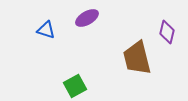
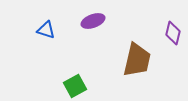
purple ellipse: moved 6 px right, 3 px down; rotated 10 degrees clockwise
purple diamond: moved 6 px right, 1 px down
brown trapezoid: moved 2 px down; rotated 153 degrees counterclockwise
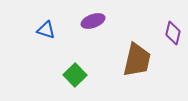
green square: moved 11 px up; rotated 15 degrees counterclockwise
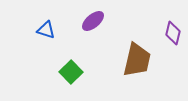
purple ellipse: rotated 20 degrees counterclockwise
green square: moved 4 px left, 3 px up
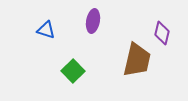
purple ellipse: rotated 40 degrees counterclockwise
purple diamond: moved 11 px left
green square: moved 2 px right, 1 px up
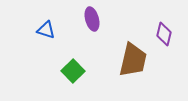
purple ellipse: moved 1 px left, 2 px up; rotated 25 degrees counterclockwise
purple diamond: moved 2 px right, 1 px down
brown trapezoid: moved 4 px left
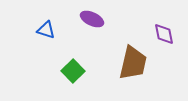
purple ellipse: rotated 50 degrees counterclockwise
purple diamond: rotated 25 degrees counterclockwise
brown trapezoid: moved 3 px down
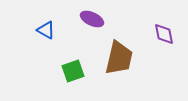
blue triangle: rotated 12 degrees clockwise
brown trapezoid: moved 14 px left, 5 px up
green square: rotated 25 degrees clockwise
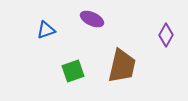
blue triangle: rotated 48 degrees counterclockwise
purple diamond: moved 2 px right, 1 px down; rotated 40 degrees clockwise
brown trapezoid: moved 3 px right, 8 px down
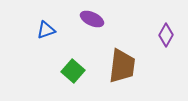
brown trapezoid: rotated 6 degrees counterclockwise
green square: rotated 30 degrees counterclockwise
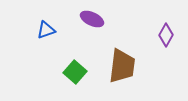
green square: moved 2 px right, 1 px down
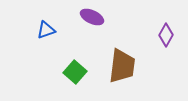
purple ellipse: moved 2 px up
